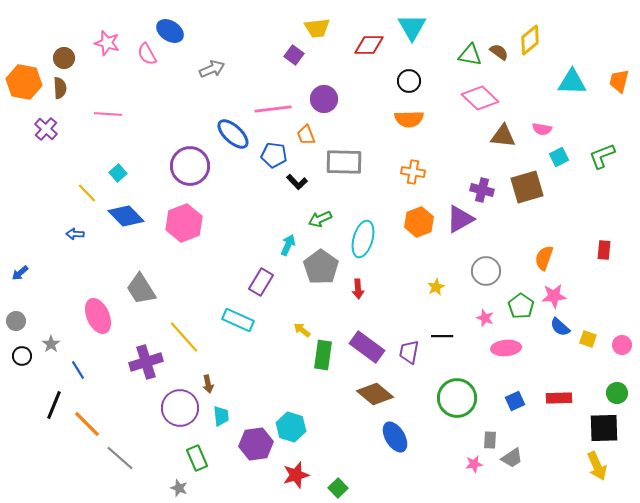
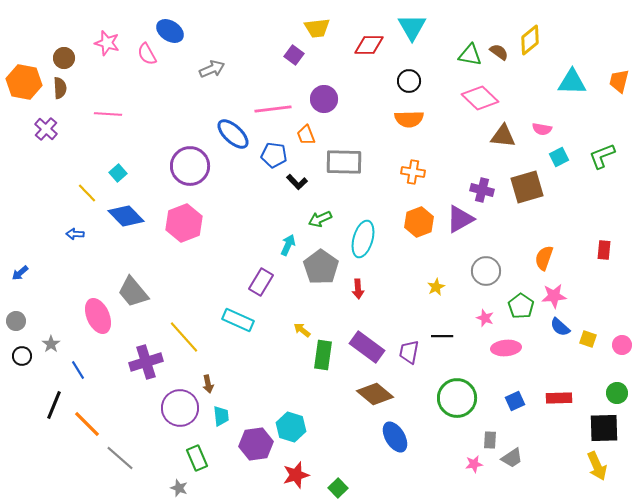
gray trapezoid at (141, 289): moved 8 px left, 3 px down; rotated 8 degrees counterclockwise
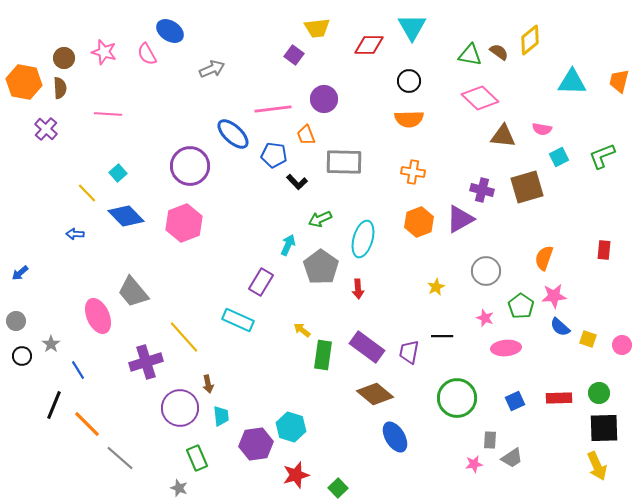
pink star at (107, 43): moved 3 px left, 9 px down
green circle at (617, 393): moved 18 px left
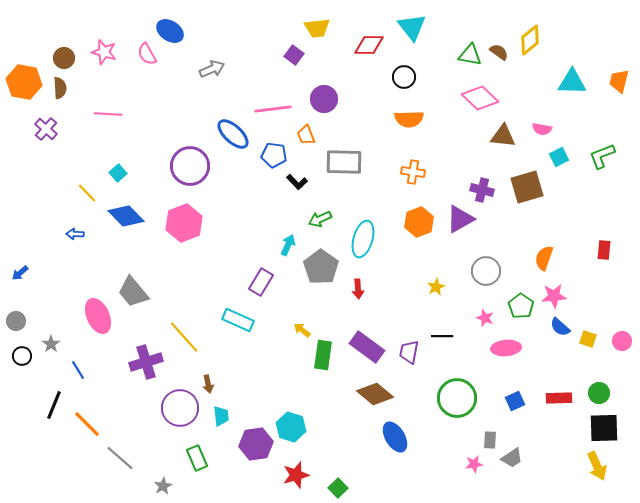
cyan triangle at (412, 27): rotated 8 degrees counterclockwise
black circle at (409, 81): moved 5 px left, 4 px up
pink circle at (622, 345): moved 4 px up
gray star at (179, 488): moved 16 px left, 2 px up; rotated 24 degrees clockwise
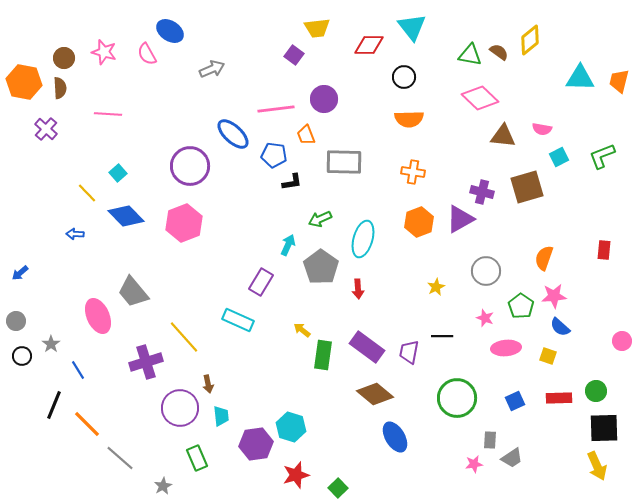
cyan triangle at (572, 82): moved 8 px right, 4 px up
pink line at (273, 109): moved 3 px right
black L-shape at (297, 182): moved 5 px left; rotated 55 degrees counterclockwise
purple cross at (482, 190): moved 2 px down
yellow square at (588, 339): moved 40 px left, 17 px down
green circle at (599, 393): moved 3 px left, 2 px up
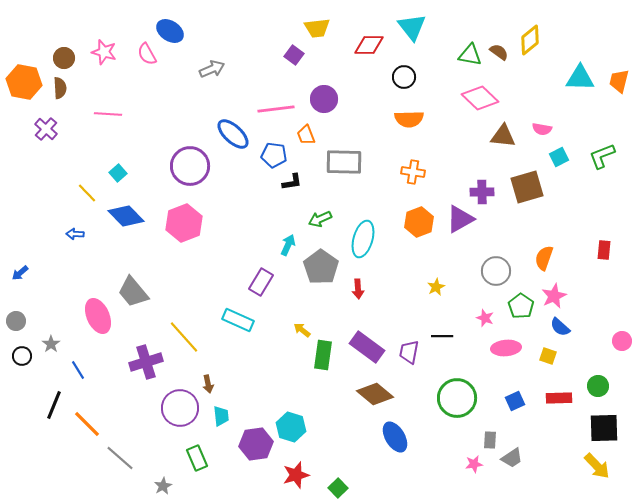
purple cross at (482, 192): rotated 15 degrees counterclockwise
gray circle at (486, 271): moved 10 px right
pink star at (554, 296): rotated 20 degrees counterclockwise
green circle at (596, 391): moved 2 px right, 5 px up
yellow arrow at (597, 466): rotated 20 degrees counterclockwise
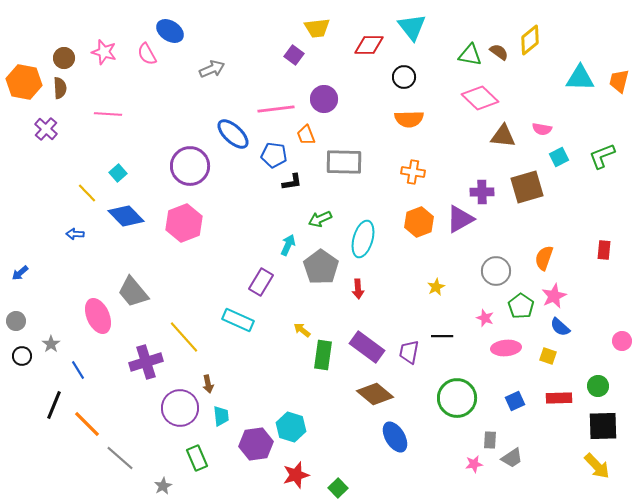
black square at (604, 428): moved 1 px left, 2 px up
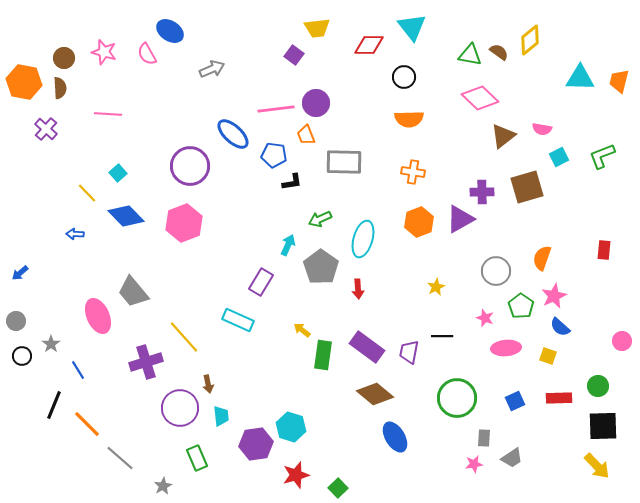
purple circle at (324, 99): moved 8 px left, 4 px down
brown triangle at (503, 136): rotated 44 degrees counterclockwise
orange semicircle at (544, 258): moved 2 px left
gray rectangle at (490, 440): moved 6 px left, 2 px up
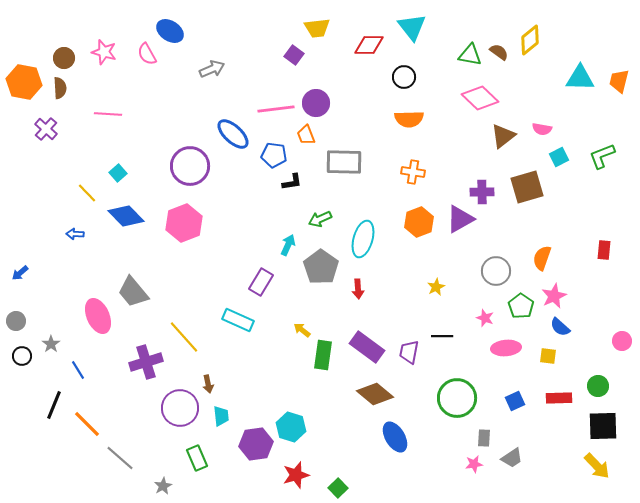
yellow square at (548, 356): rotated 12 degrees counterclockwise
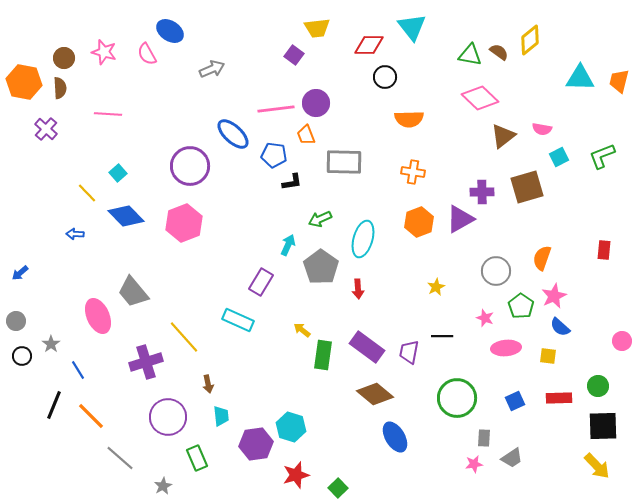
black circle at (404, 77): moved 19 px left
purple circle at (180, 408): moved 12 px left, 9 px down
orange line at (87, 424): moved 4 px right, 8 px up
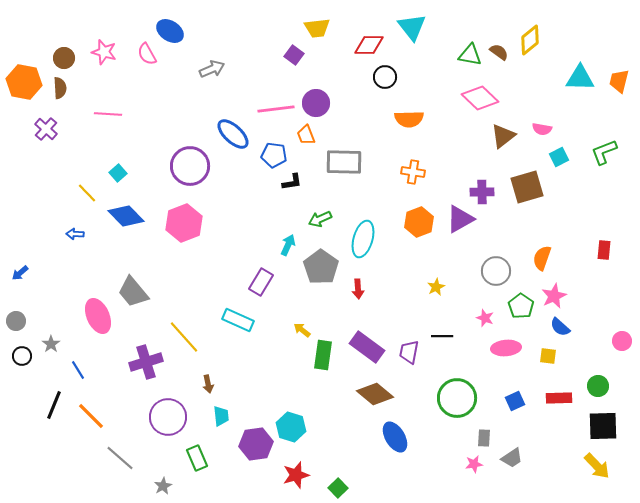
green L-shape at (602, 156): moved 2 px right, 4 px up
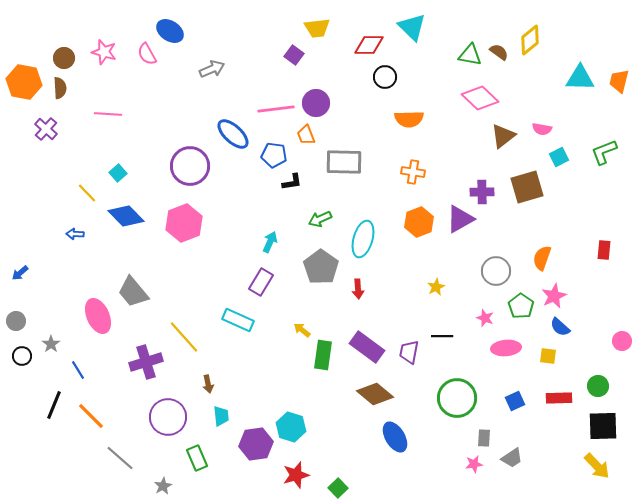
cyan triangle at (412, 27): rotated 8 degrees counterclockwise
cyan arrow at (288, 245): moved 18 px left, 3 px up
